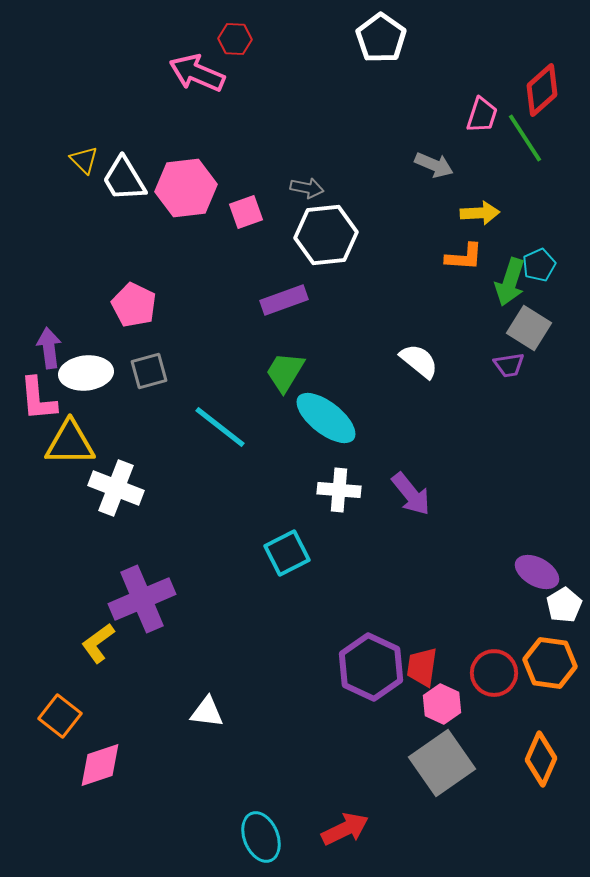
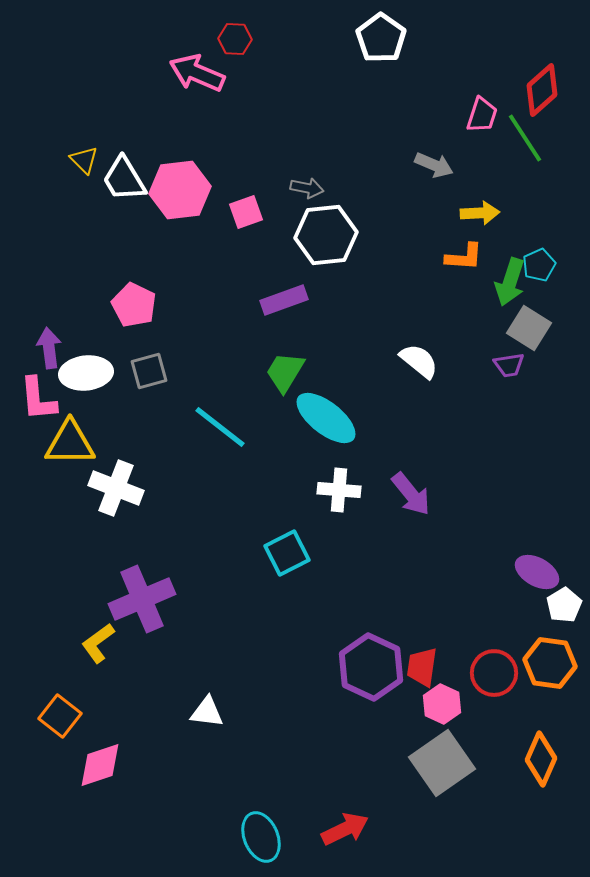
pink hexagon at (186, 188): moved 6 px left, 2 px down
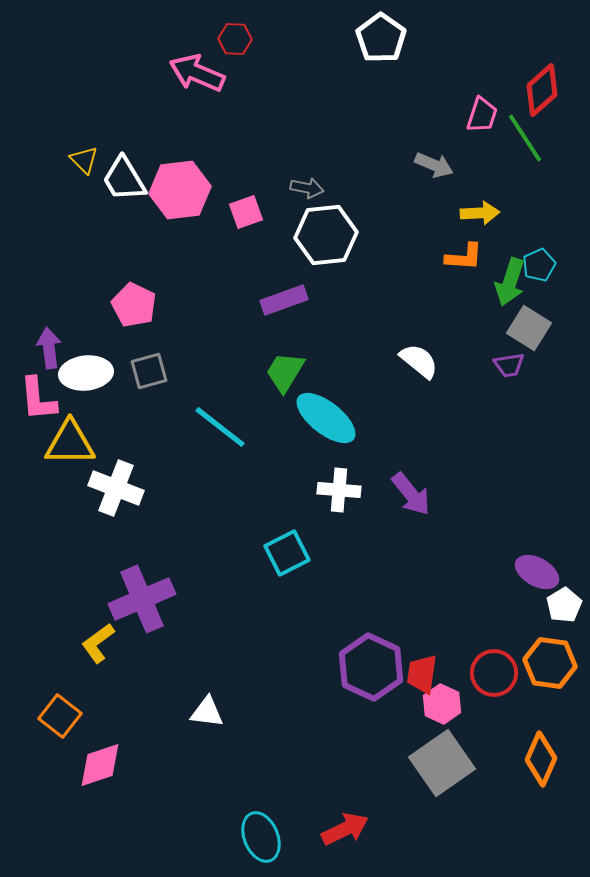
red trapezoid at (422, 667): moved 7 px down
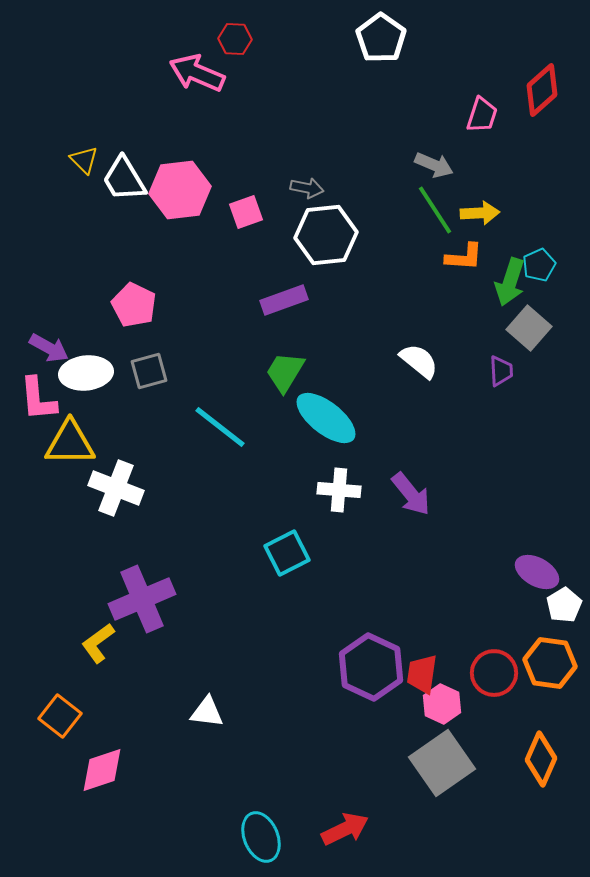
green line at (525, 138): moved 90 px left, 72 px down
gray square at (529, 328): rotated 9 degrees clockwise
purple arrow at (49, 348): rotated 126 degrees clockwise
purple trapezoid at (509, 365): moved 8 px left, 6 px down; rotated 84 degrees counterclockwise
pink diamond at (100, 765): moved 2 px right, 5 px down
